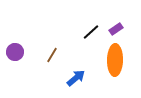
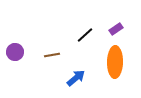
black line: moved 6 px left, 3 px down
brown line: rotated 49 degrees clockwise
orange ellipse: moved 2 px down
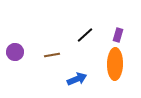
purple rectangle: moved 2 px right, 6 px down; rotated 40 degrees counterclockwise
orange ellipse: moved 2 px down
blue arrow: moved 1 px right, 1 px down; rotated 18 degrees clockwise
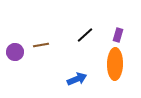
brown line: moved 11 px left, 10 px up
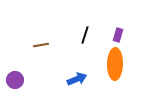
black line: rotated 30 degrees counterclockwise
purple circle: moved 28 px down
